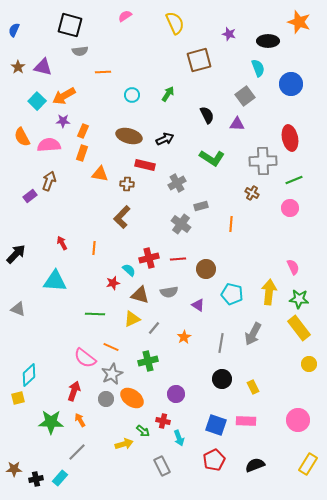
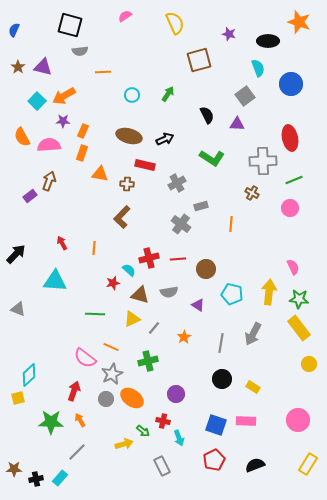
yellow rectangle at (253, 387): rotated 32 degrees counterclockwise
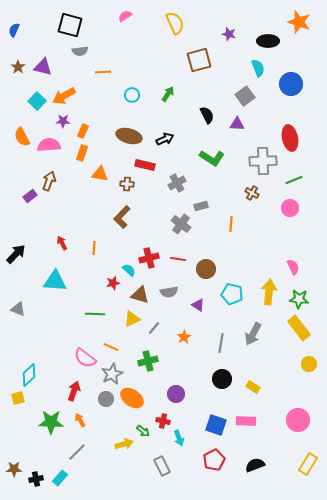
red line at (178, 259): rotated 14 degrees clockwise
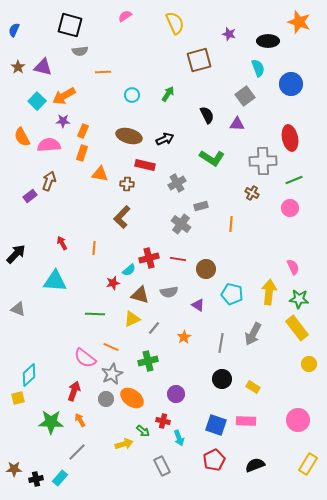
cyan semicircle at (129, 270): rotated 96 degrees clockwise
yellow rectangle at (299, 328): moved 2 px left
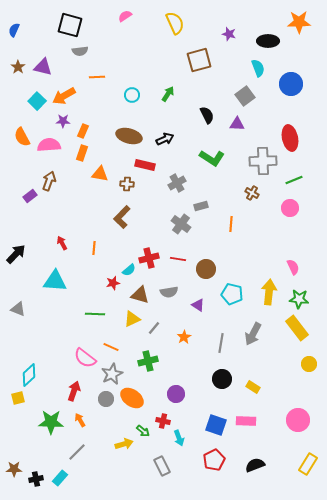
orange star at (299, 22): rotated 20 degrees counterclockwise
orange line at (103, 72): moved 6 px left, 5 px down
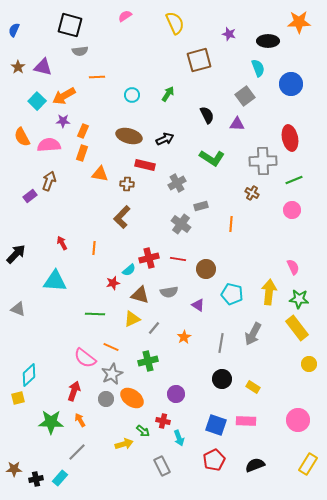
pink circle at (290, 208): moved 2 px right, 2 px down
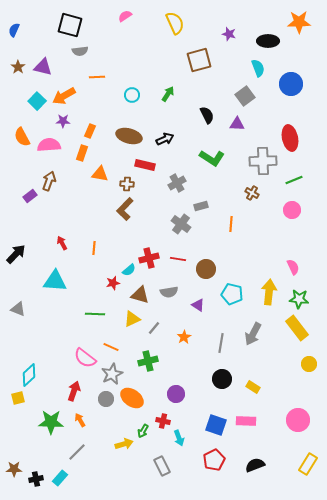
orange rectangle at (83, 131): moved 7 px right
brown L-shape at (122, 217): moved 3 px right, 8 px up
green arrow at (143, 431): rotated 80 degrees clockwise
